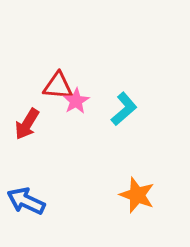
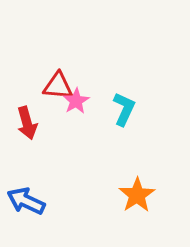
cyan L-shape: rotated 24 degrees counterclockwise
red arrow: moved 1 px up; rotated 48 degrees counterclockwise
orange star: rotated 18 degrees clockwise
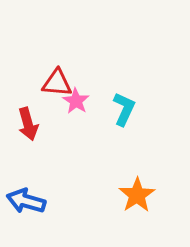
red triangle: moved 1 px left, 3 px up
pink star: rotated 8 degrees counterclockwise
red arrow: moved 1 px right, 1 px down
blue arrow: rotated 9 degrees counterclockwise
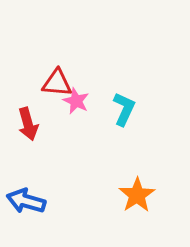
pink star: rotated 8 degrees counterclockwise
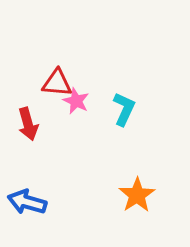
blue arrow: moved 1 px right, 1 px down
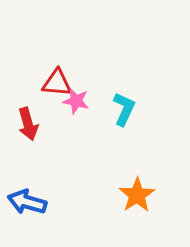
pink star: rotated 12 degrees counterclockwise
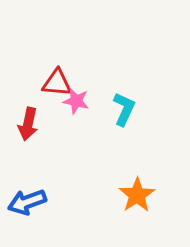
red arrow: rotated 28 degrees clockwise
blue arrow: rotated 36 degrees counterclockwise
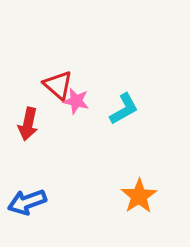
red triangle: moved 1 px right, 2 px down; rotated 36 degrees clockwise
cyan L-shape: rotated 36 degrees clockwise
orange star: moved 2 px right, 1 px down
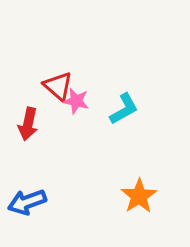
red triangle: moved 1 px down
